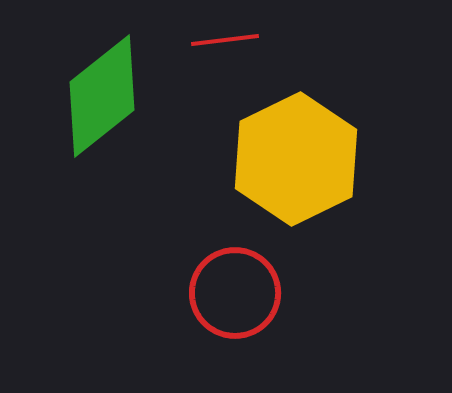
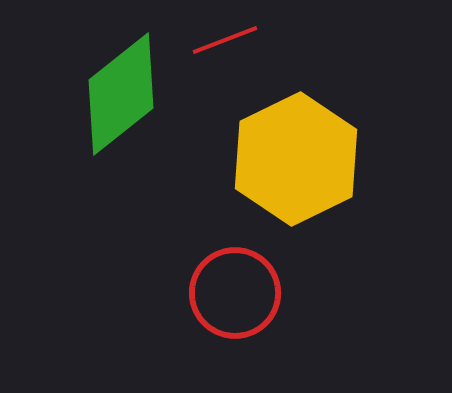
red line: rotated 14 degrees counterclockwise
green diamond: moved 19 px right, 2 px up
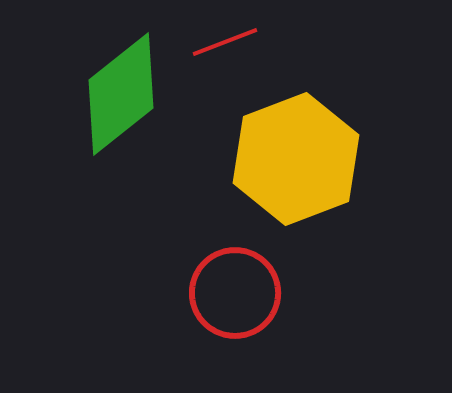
red line: moved 2 px down
yellow hexagon: rotated 5 degrees clockwise
